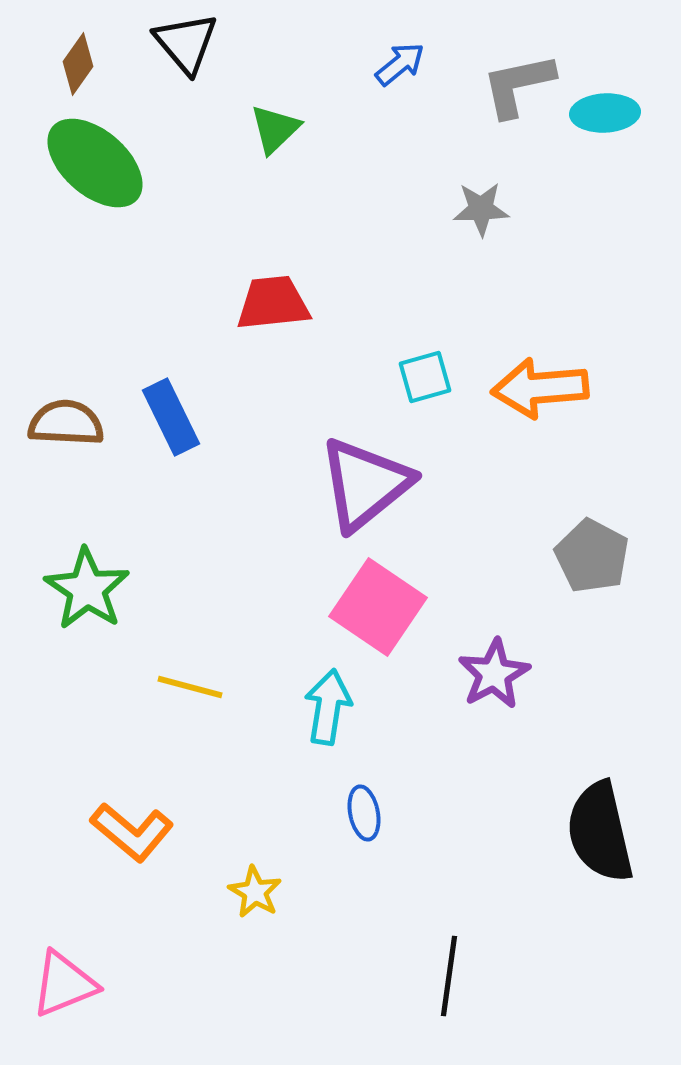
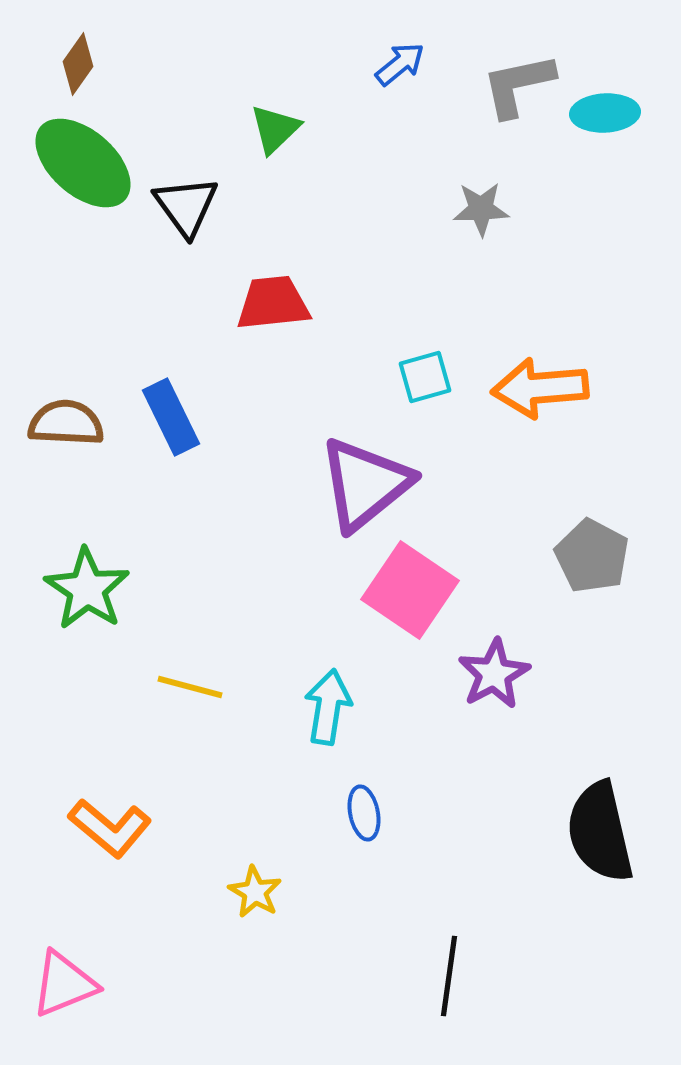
black triangle: moved 163 px down; rotated 4 degrees clockwise
green ellipse: moved 12 px left
pink square: moved 32 px right, 17 px up
orange L-shape: moved 22 px left, 4 px up
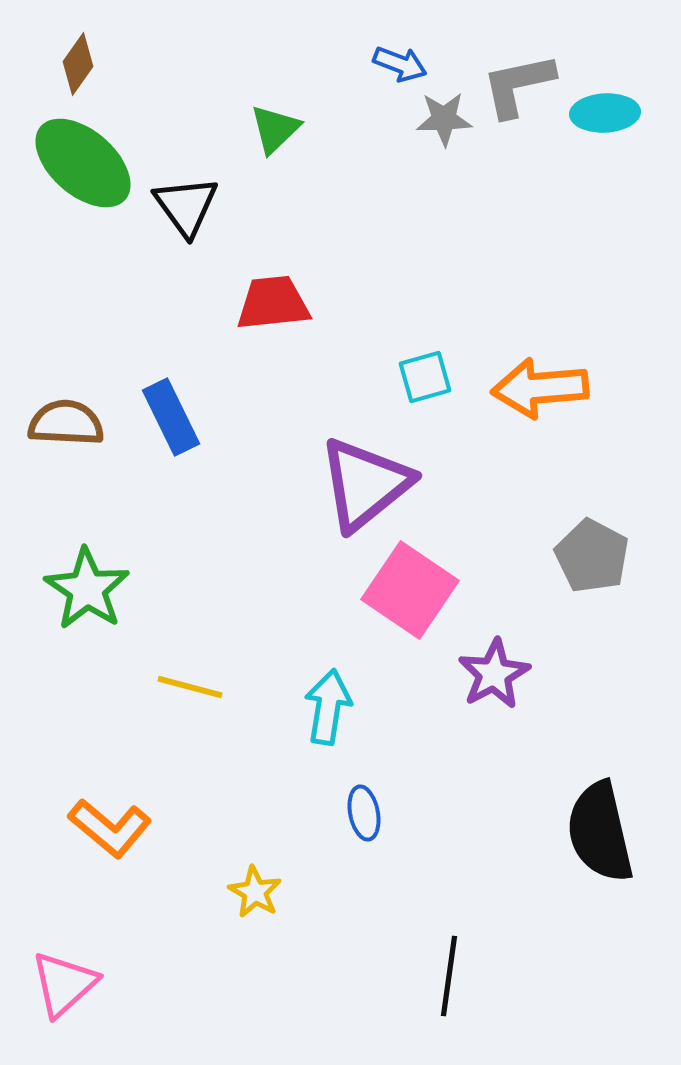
blue arrow: rotated 60 degrees clockwise
gray star: moved 37 px left, 90 px up
pink triangle: rotated 20 degrees counterclockwise
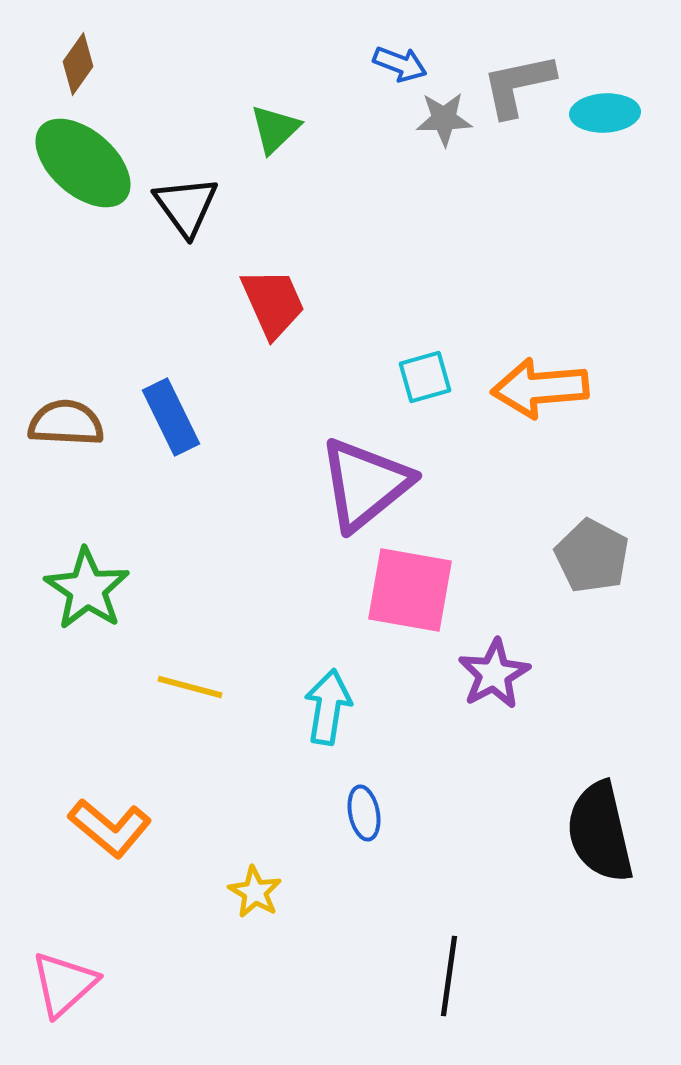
red trapezoid: rotated 72 degrees clockwise
pink square: rotated 24 degrees counterclockwise
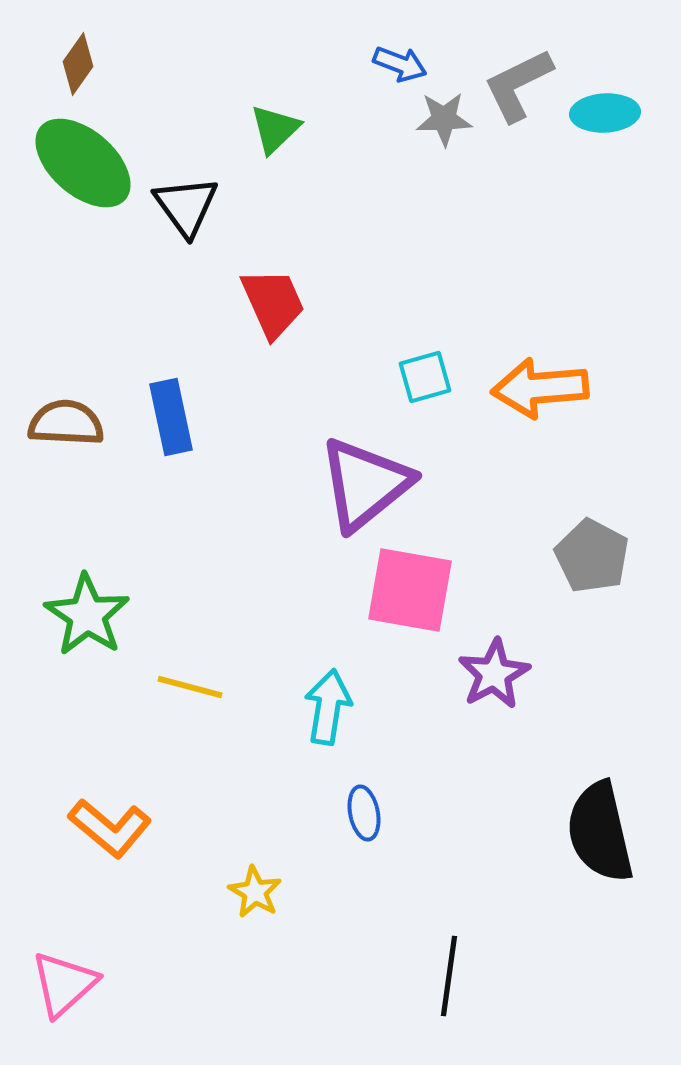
gray L-shape: rotated 14 degrees counterclockwise
blue rectangle: rotated 14 degrees clockwise
green star: moved 26 px down
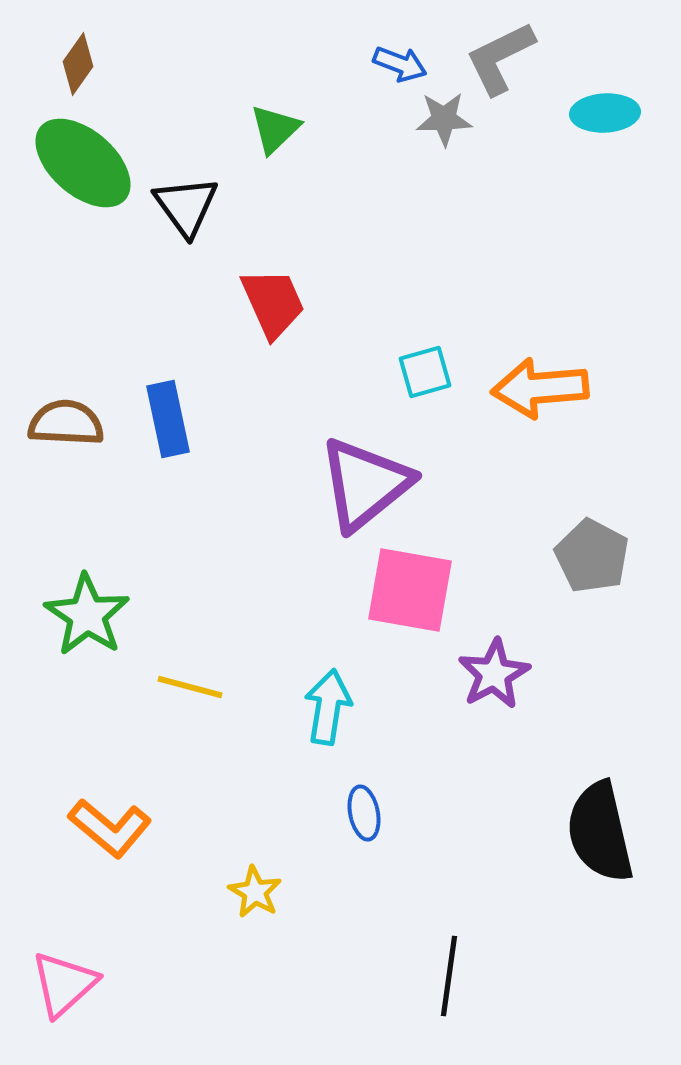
gray L-shape: moved 18 px left, 27 px up
cyan square: moved 5 px up
blue rectangle: moved 3 px left, 2 px down
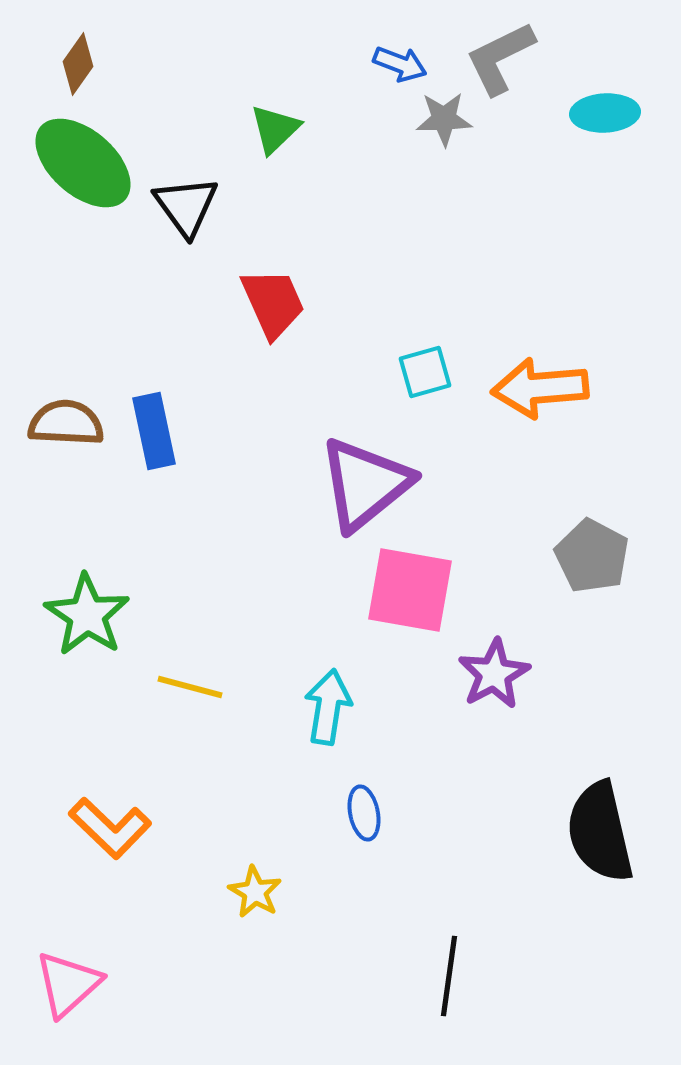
blue rectangle: moved 14 px left, 12 px down
orange L-shape: rotated 4 degrees clockwise
pink triangle: moved 4 px right
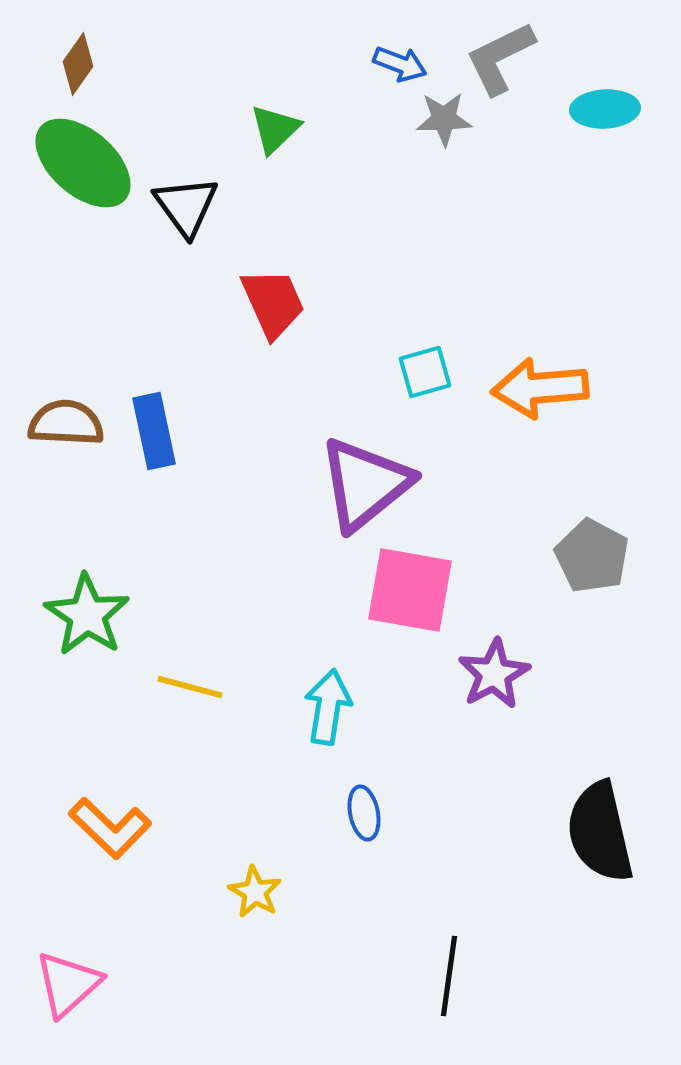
cyan ellipse: moved 4 px up
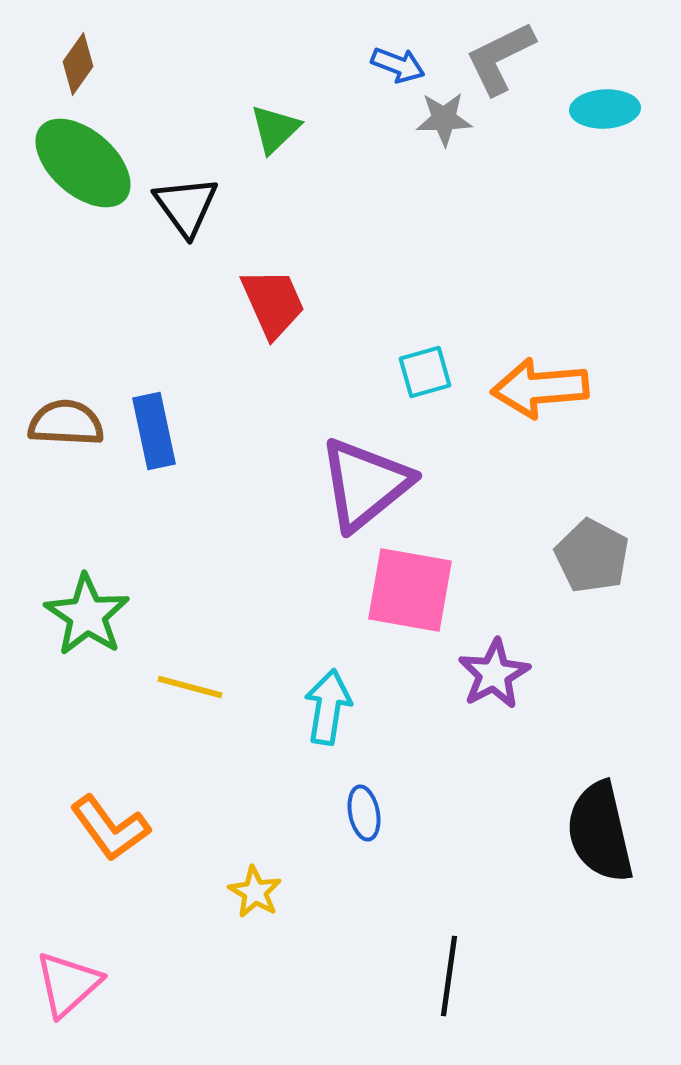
blue arrow: moved 2 px left, 1 px down
orange L-shape: rotated 10 degrees clockwise
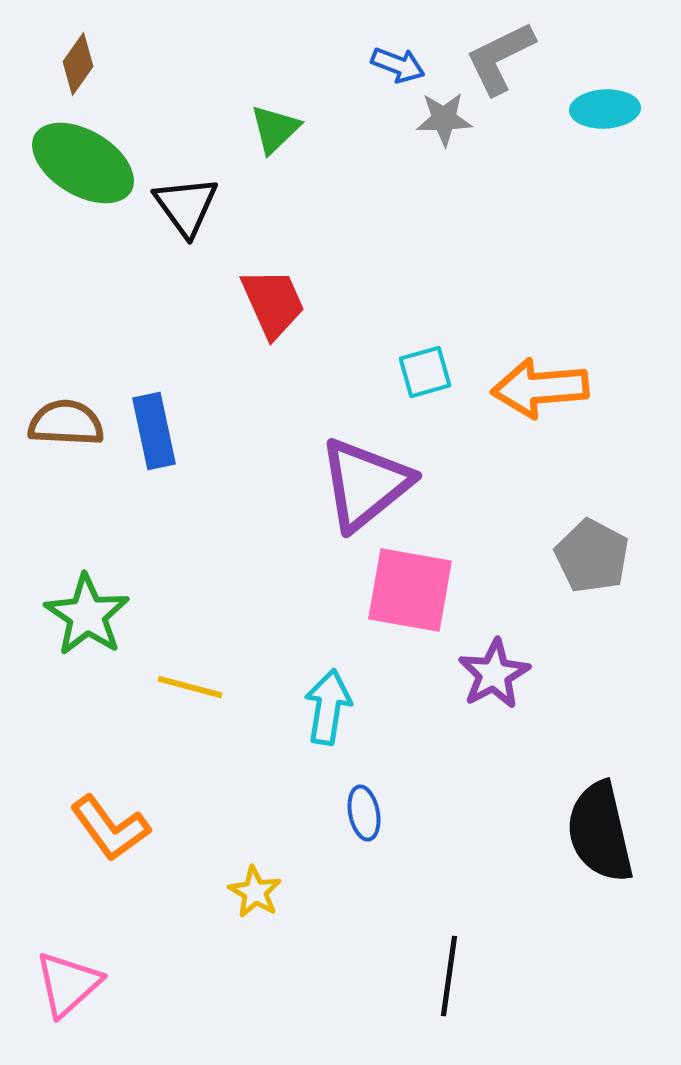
green ellipse: rotated 10 degrees counterclockwise
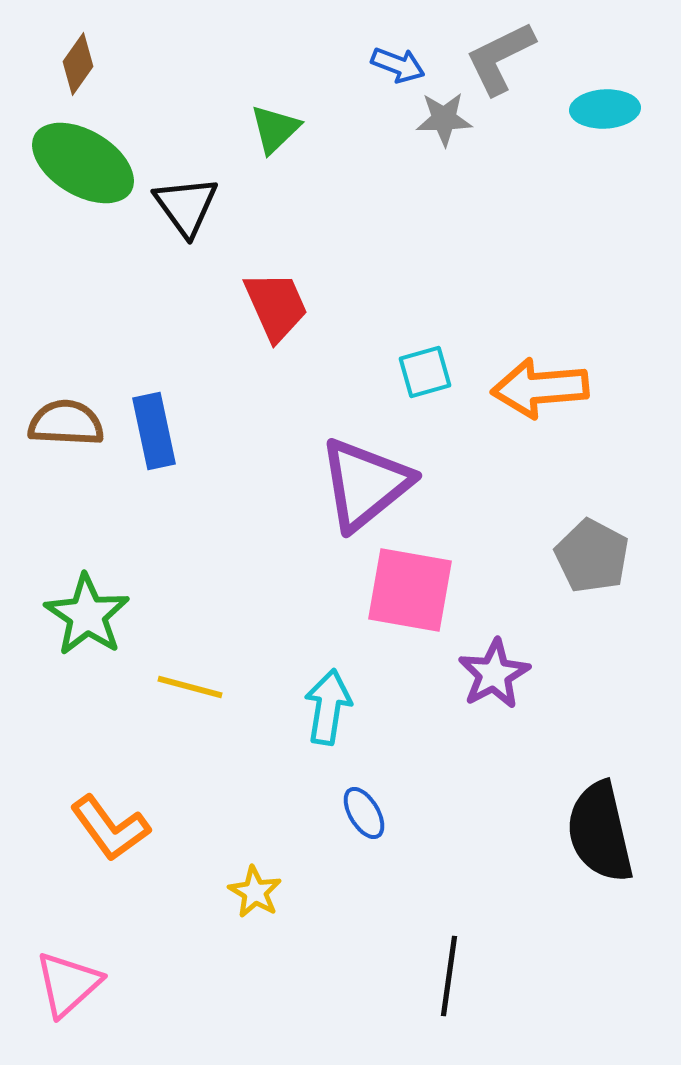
red trapezoid: moved 3 px right, 3 px down
blue ellipse: rotated 20 degrees counterclockwise
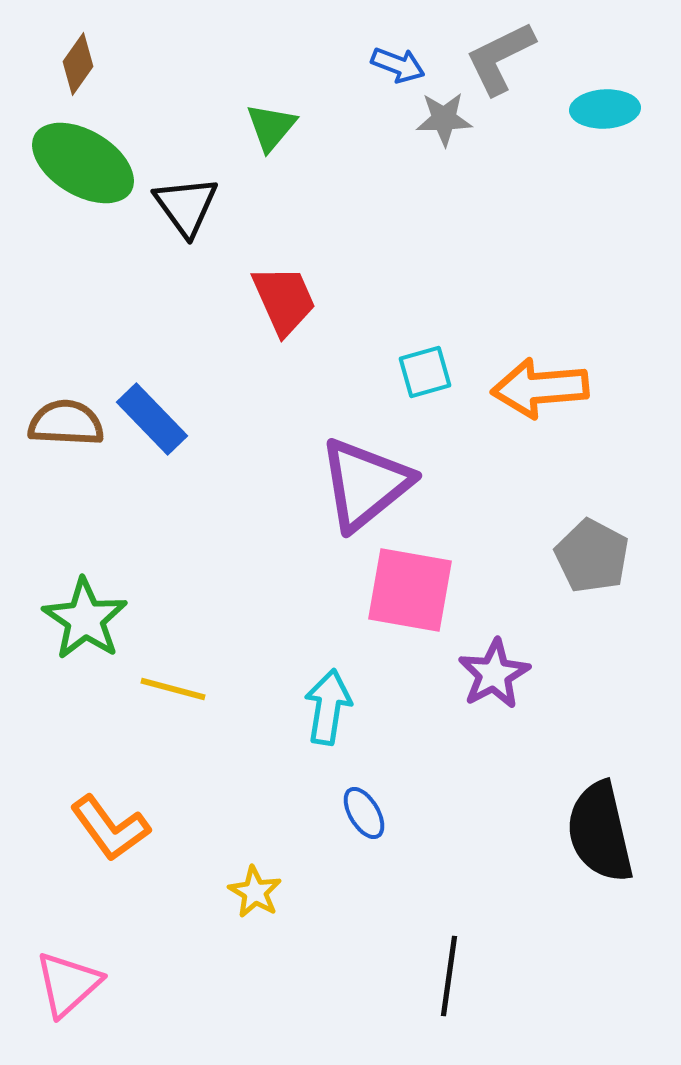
green triangle: moved 4 px left, 2 px up; rotated 6 degrees counterclockwise
red trapezoid: moved 8 px right, 6 px up
blue rectangle: moved 2 px left, 12 px up; rotated 32 degrees counterclockwise
green star: moved 2 px left, 4 px down
yellow line: moved 17 px left, 2 px down
